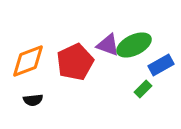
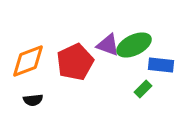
blue rectangle: rotated 35 degrees clockwise
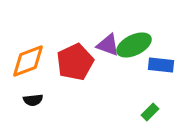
green rectangle: moved 7 px right, 23 px down
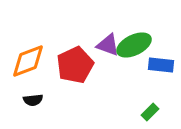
red pentagon: moved 3 px down
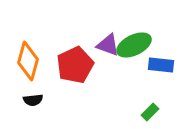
orange diamond: rotated 54 degrees counterclockwise
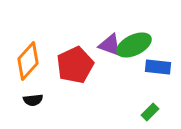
purple triangle: moved 2 px right
orange diamond: rotated 27 degrees clockwise
blue rectangle: moved 3 px left, 2 px down
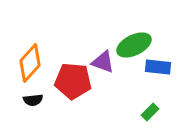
purple triangle: moved 7 px left, 17 px down
orange diamond: moved 2 px right, 2 px down
red pentagon: moved 2 px left, 16 px down; rotated 30 degrees clockwise
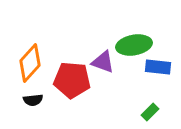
green ellipse: rotated 16 degrees clockwise
red pentagon: moved 1 px left, 1 px up
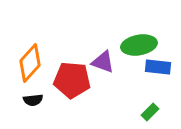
green ellipse: moved 5 px right
